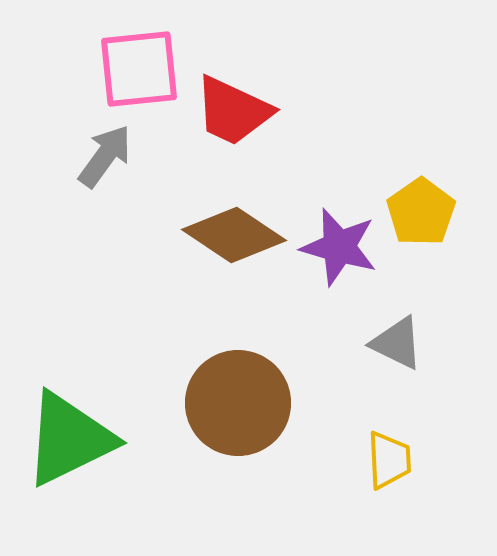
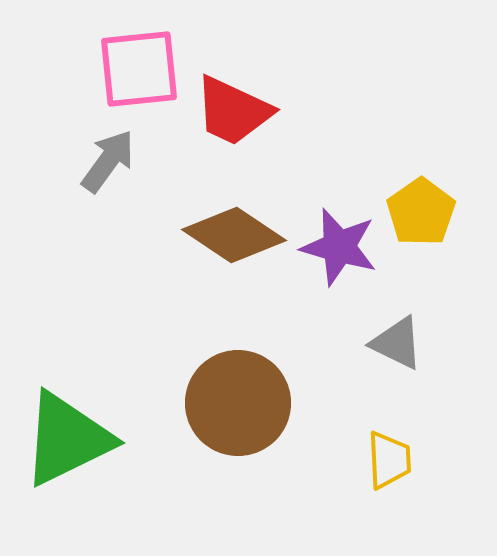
gray arrow: moved 3 px right, 5 px down
green triangle: moved 2 px left
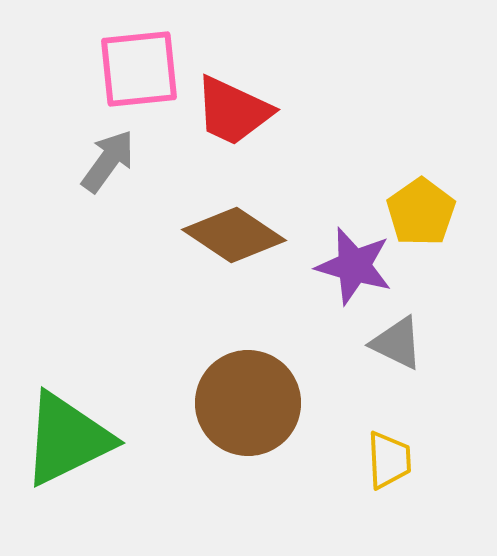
purple star: moved 15 px right, 19 px down
brown circle: moved 10 px right
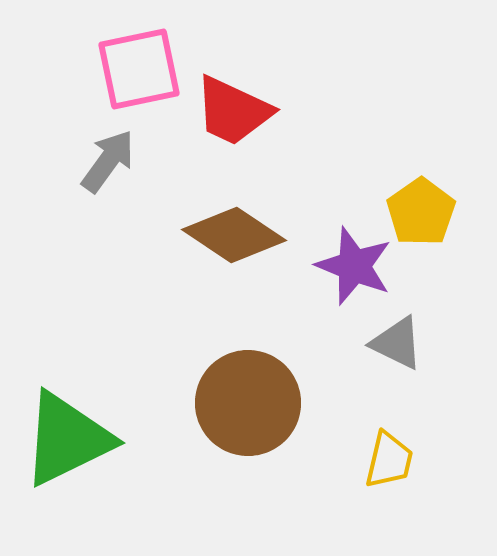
pink square: rotated 6 degrees counterclockwise
purple star: rotated 6 degrees clockwise
yellow trapezoid: rotated 16 degrees clockwise
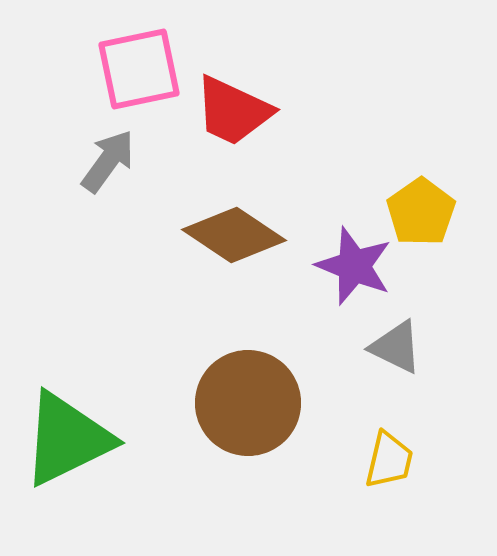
gray triangle: moved 1 px left, 4 px down
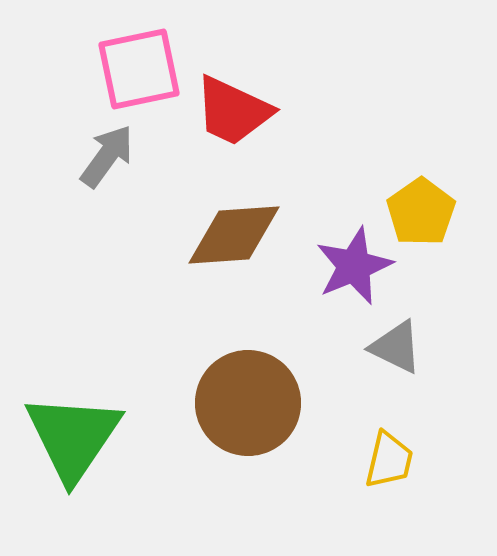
gray arrow: moved 1 px left, 5 px up
brown diamond: rotated 38 degrees counterclockwise
purple star: rotated 28 degrees clockwise
green triangle: moved 6 px right, 2 px up; rotated 30 degrees counterclockwise
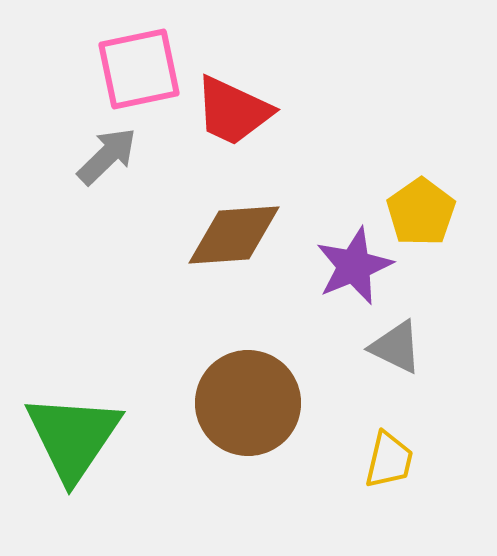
gray arrow: rotated 10 degrees clockwise
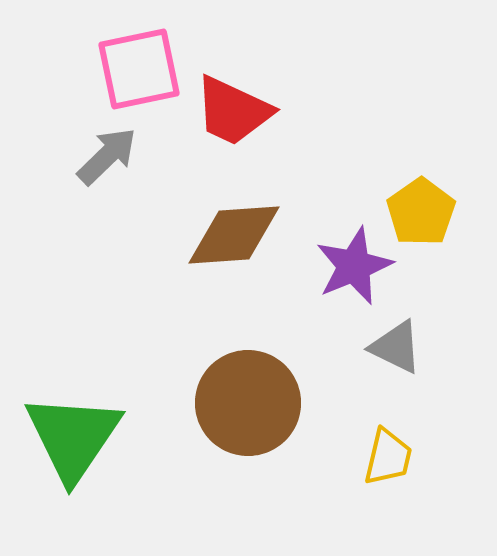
yellow trapezoid: moved 1 px left, 3 px up
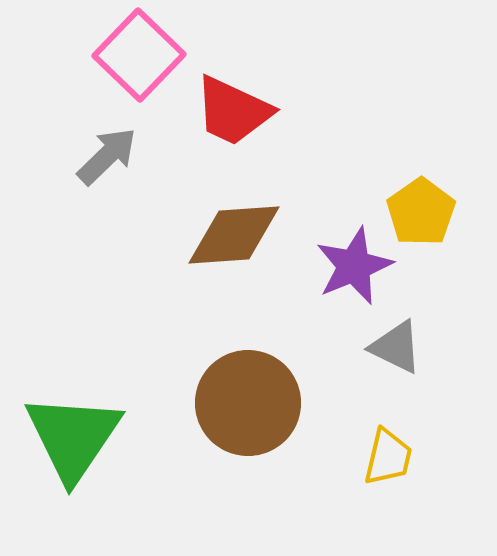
pink square: moved 14 px up; rotated 34 degrees counterclockwise
